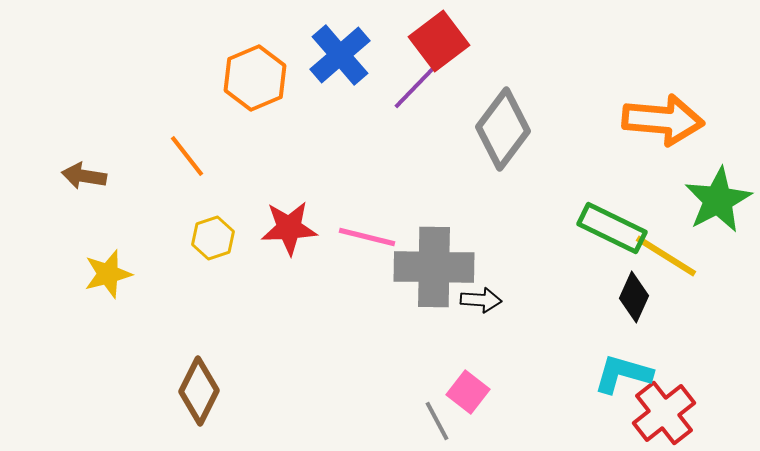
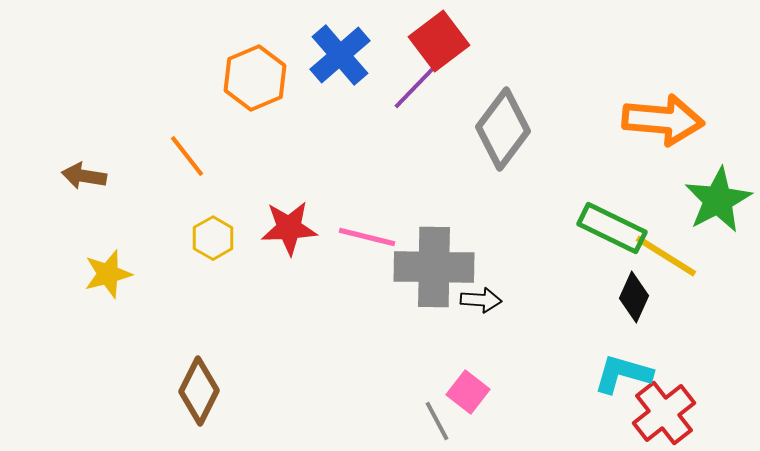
yellow hexagon: rotated 12 degrees counterclockwise
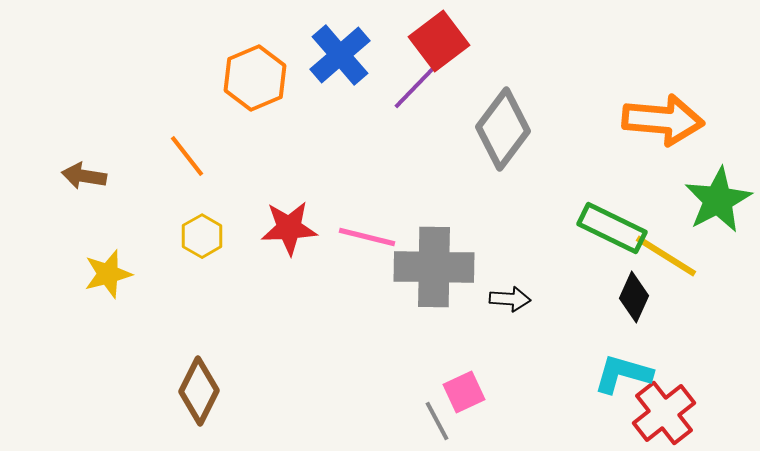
yellow hexagon: moved 11 px left, 2 px up
black arrow: moved 29 px right, 1 px up
pink square: moved 4 px left; rotated 27 degrees clockwise
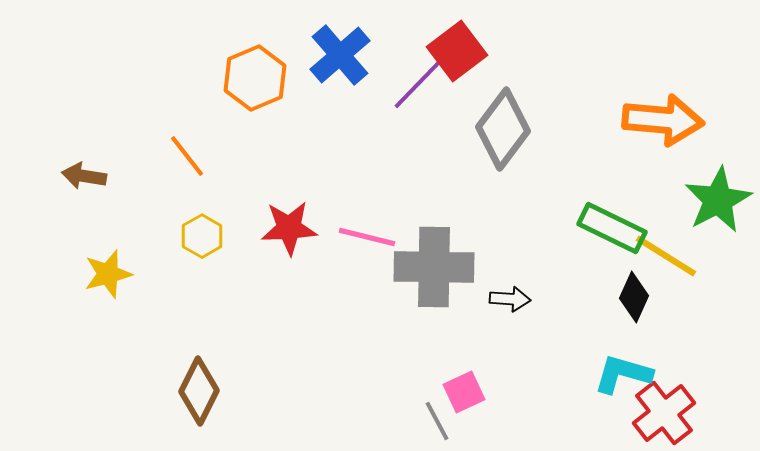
red square: moved 18 px right, 10 px down
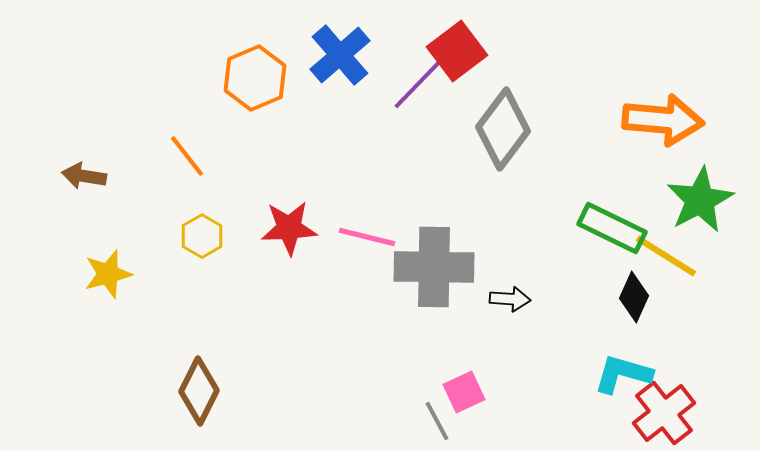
green star: moved 18 px left
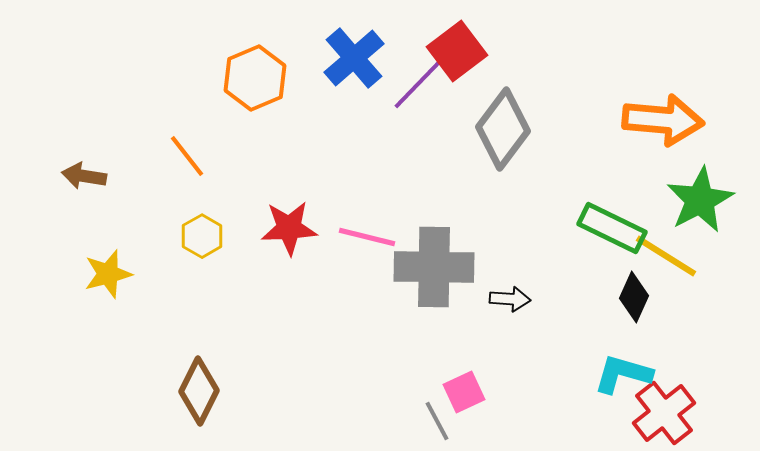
blue cross: moved 14 px right, 3 px down
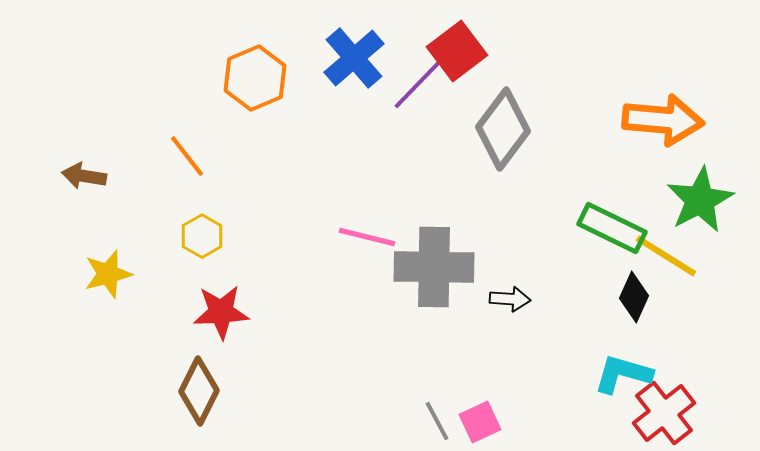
red star: moved 68 px left, 84 px down
pink square: moved 16 px right, 30 px down
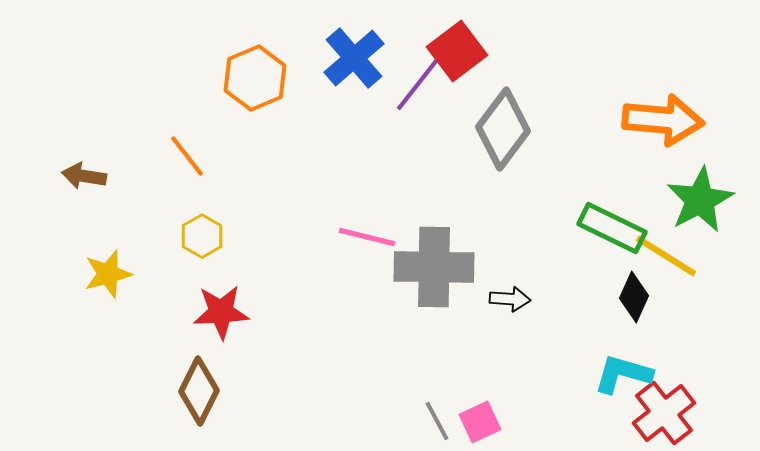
purple line: rotated 6 degrees counterclockwise
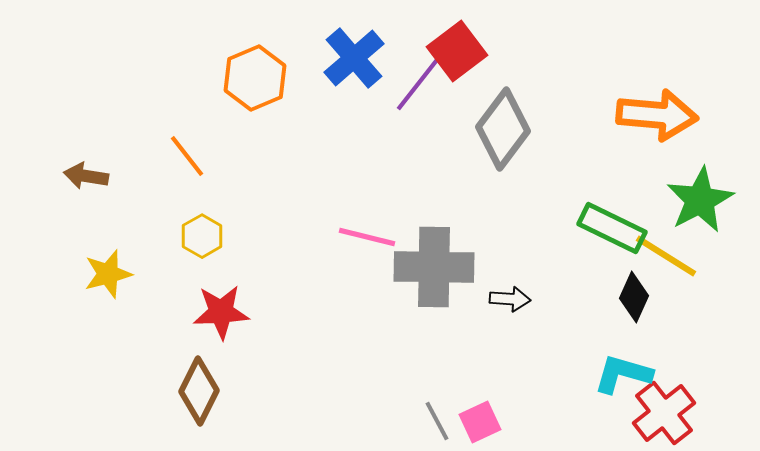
orange arrow: moved 6 px left, 5 px up
brown arrow: moved 2 px right
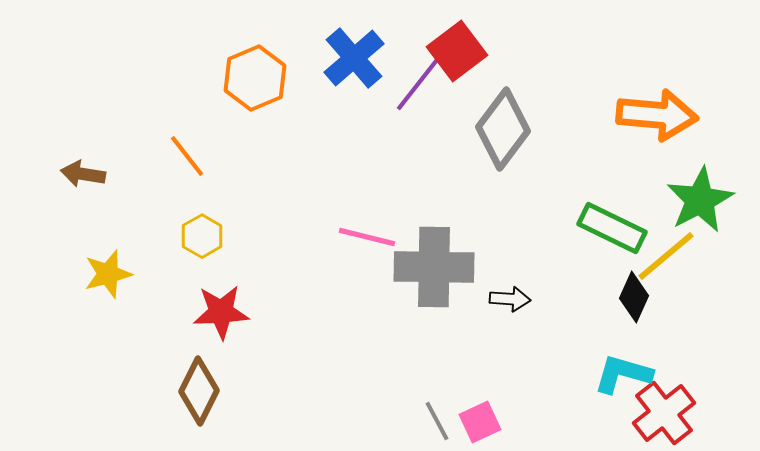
brown arrow: moved 3 px left, 2 px up
yellow line: rotated 72 degrees counterclockwise
